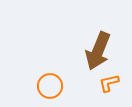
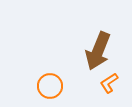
orange L-shape: rotated 20 degrees counterclockwise
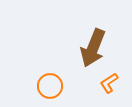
brown arrow: moved 5 px left, 3 px up
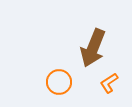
orange circle: moved 9 px right, 4 px up
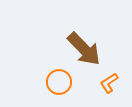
brown arrow: moved 9 px left, 1 px down; rotated 66 degrees counterclockwise
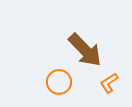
brown arrow: moved 1 px right, 1 px down
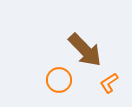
orange circle: moved 2 px up
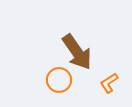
brown arrow: moved 8 px left, 2 px down; rotated 9 degrees clockwise
